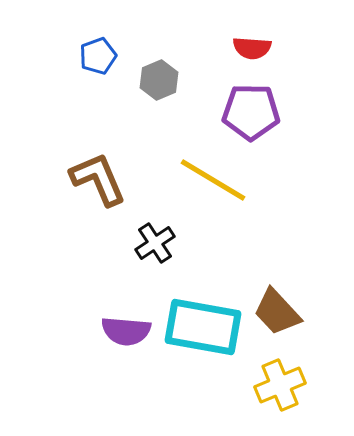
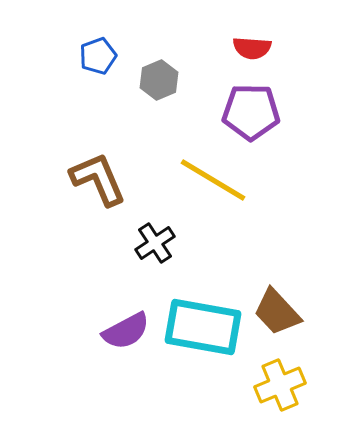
purple semicircle: rotated 33 degrees counterclockwise
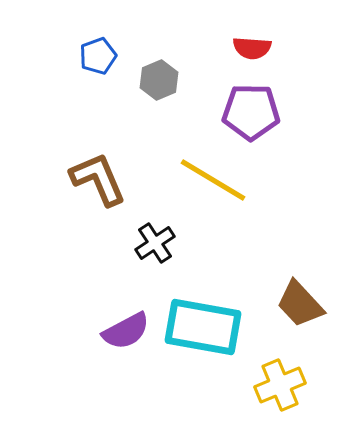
brown trapezoid: moved 23 px right, 8 px up
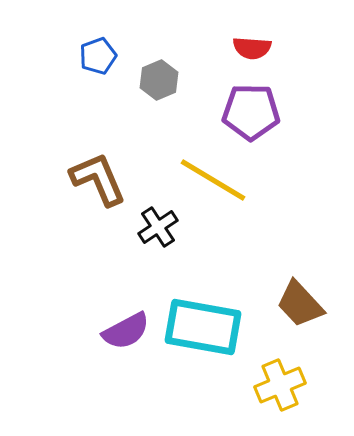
black cross: moved 3 px right, 16 px up
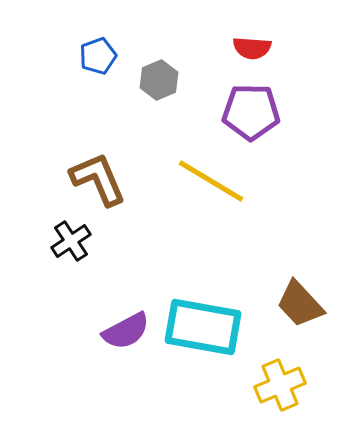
yellow line: moved 2 px left, 1 px down
black cross: moved 87 px left, 14 px down
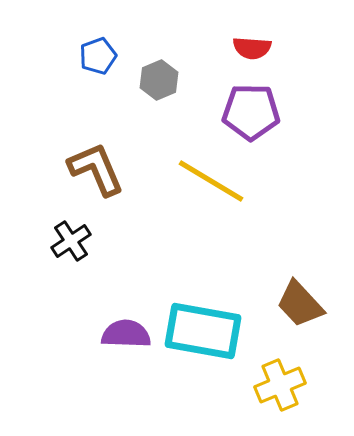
brown L-shape: moved 2 px left, 10 px up
cyan rectangle: moved 4 px down
purple semicircle: moved 3 px down; rotated 150 degrees counterclockwise
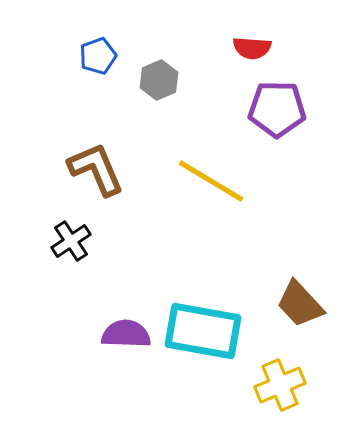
purple pentagon: moved 26 px right, 3 px up
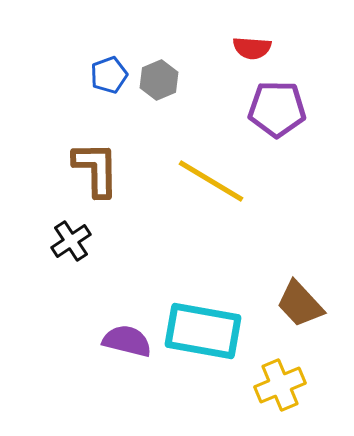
blue pentagon: moved 11 px right, 19 px down
brown L-shape: rotated 22 degrees clockwise
purple semicircle: moved 1 px right, 7 px down; rotated 12 degrees clockwise
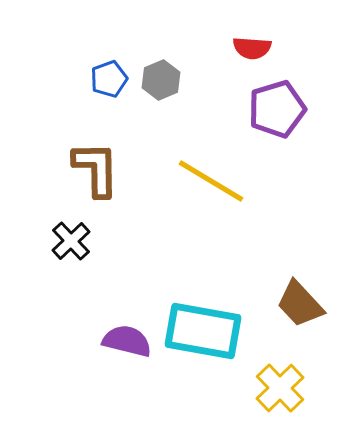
blue pentagon: moved 4 px down
gray hexagon: moved 2 px right
purple pentagon: rotated 18 degrees counterclockwise
black cross: rotated 9 degrees counterclockwise
yellow cross: moved 3 px down; rotated 21 degrees counterclockwise
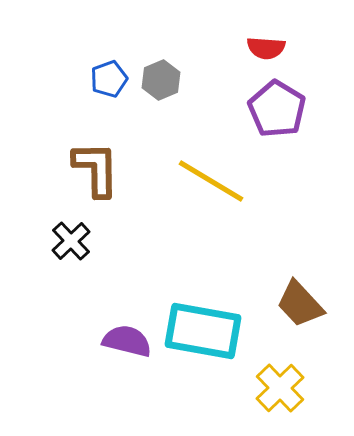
red semicircle: moved 14 px right
purple pentagon: rotated 24 degrees counterclockwise
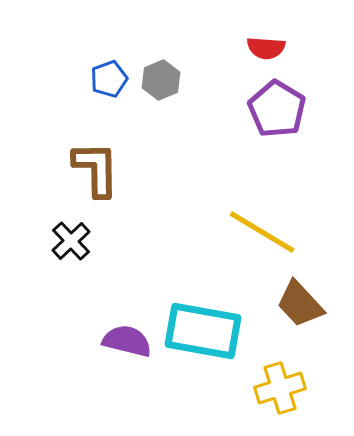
yellow line: moved 51 px right, 51 px down
yellow cross: rotated 27 degrees clockwise
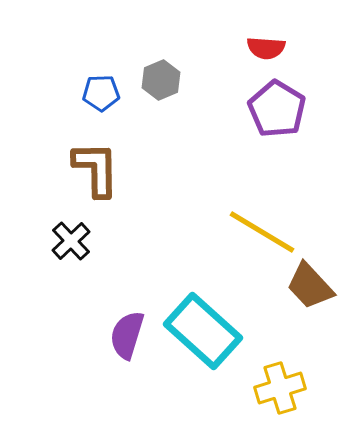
blue pentagon: moved 8 px left, 14 px down; rotated 18 degrees clockwise
brown trapezoid: moved 10 px right, 18 px up
cyan rectangle: rotated 32 degrees clockwise
purple semicircle: moved 6 px up; rotated 87 degrees counterclockwise
